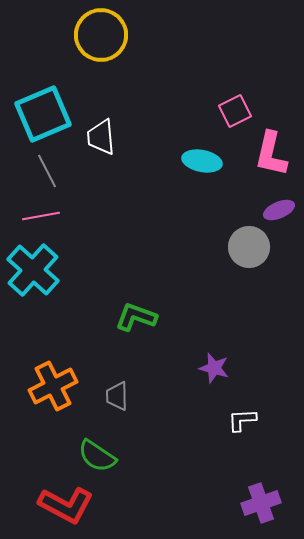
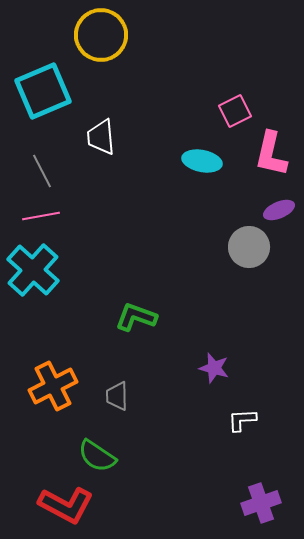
cyan square: moved 23 px up
gray line: moved 5 px left
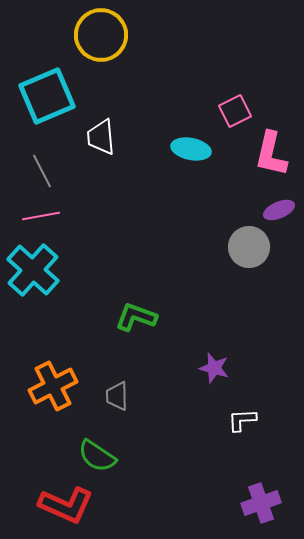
cyan square: moved 4 px right, 5 px down
cyan ellipse: moved 11 px left, 12 px up
red L-shape: rotated 4 degrees counterclockwise
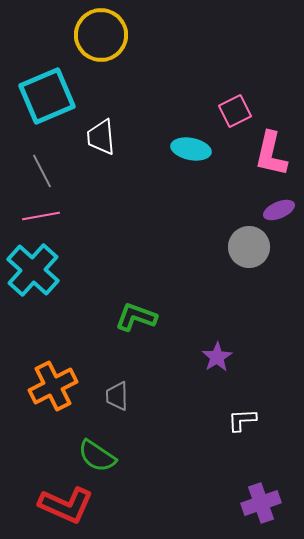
purple star: moved 3 px right, 11 px up; rotated 24 degrees clockwise
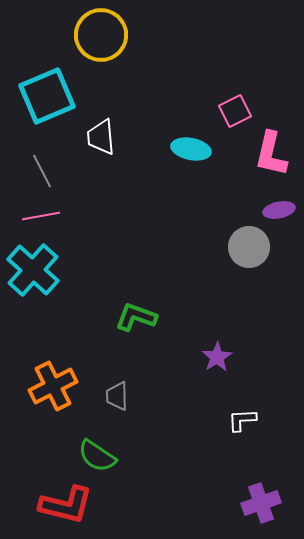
purple ellipse: rotated 12 degrees clockwise
red L-shape: rotated 10 degrees counterclockwise
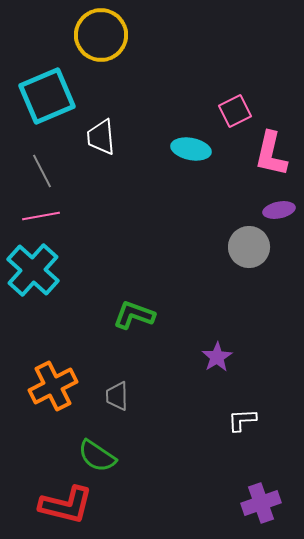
green L-shape: moved 2 px left, 2 px up
